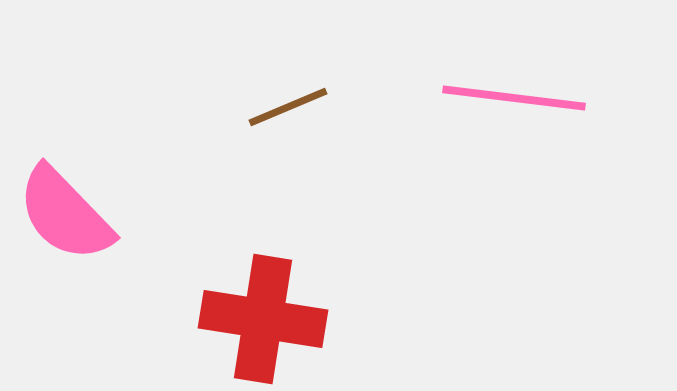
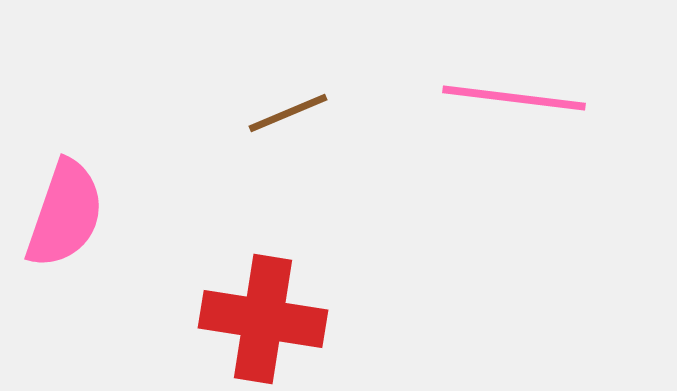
brown line: moved 6 px down
pink semicircle: rotated 117 degrees counterclockwise
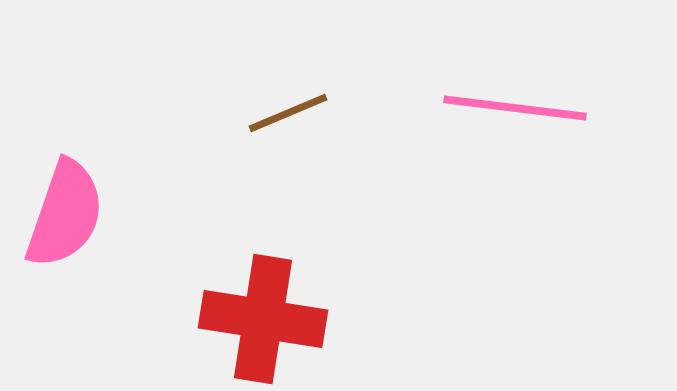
pink line: moved 1 px right, 10 px down
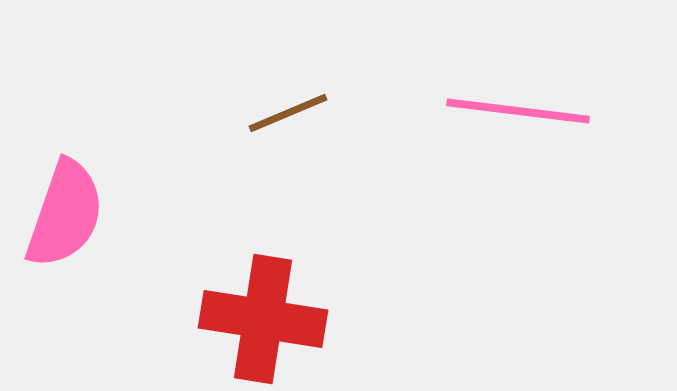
pink line: moved 3 px right, 3 px down
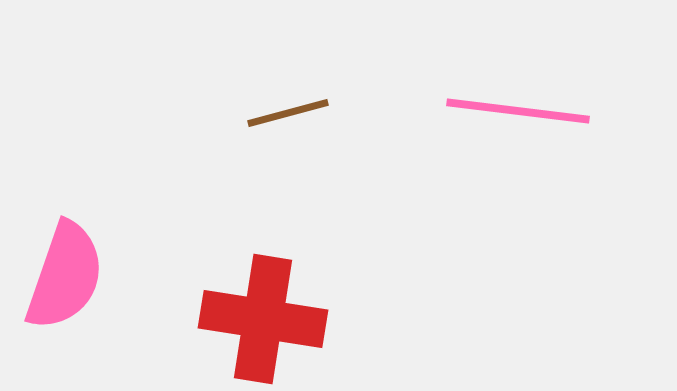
brown line: rotated 8 degrees clockwise
pink semicircle: moved 62 px down
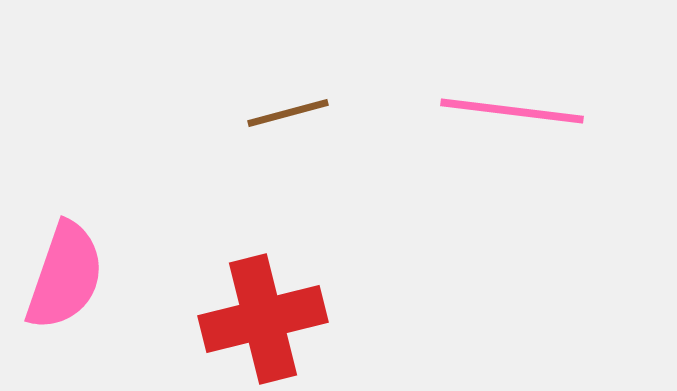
pink line: moved 6 px left
red cross: rotated 23 degrees counterclockwise
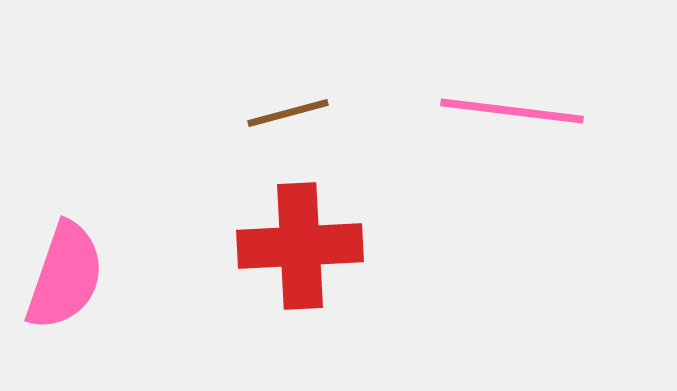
red cross: moved 37 px right, 73 px up; rotated 11 degrees clockwise
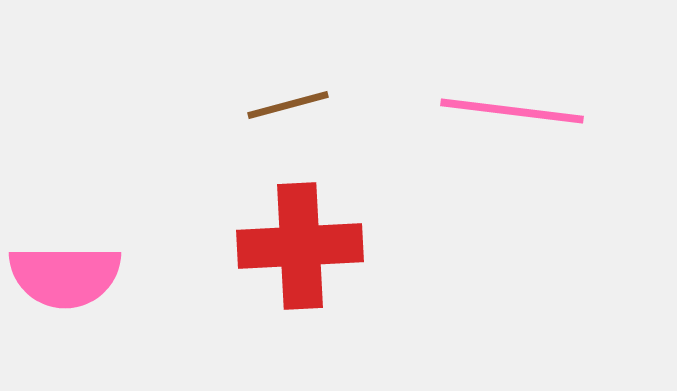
brown line: moved 8 px up
pink semicircle: rotated 71 degrees clockwise
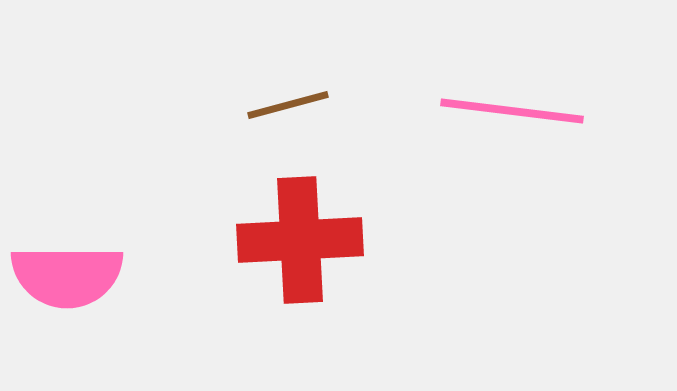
red cross: moved 6 px up
pink semicircle: moved 2 px right
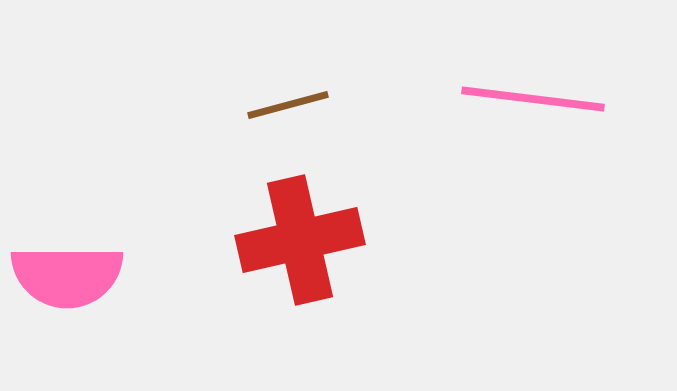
pink line: moved 21 px right, 12 px up
red cross: rotated 10 degrees counterclockwise
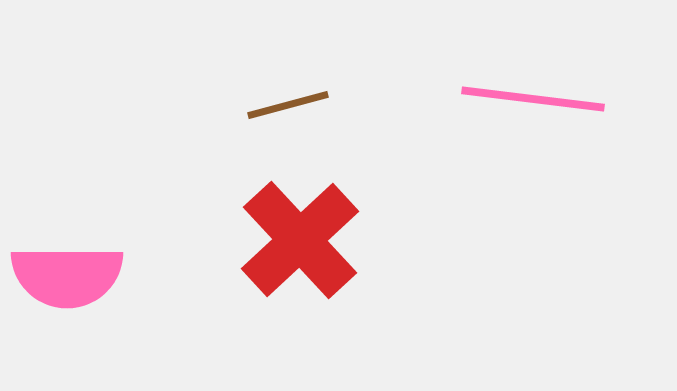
red cross: rotated 30 degrees counterclockwise
